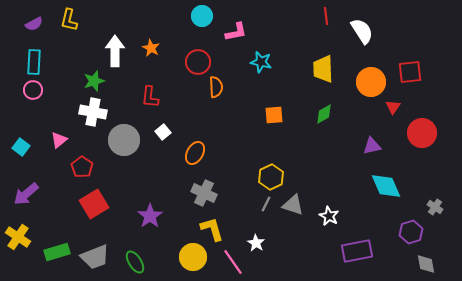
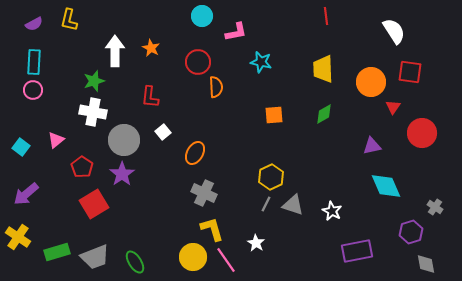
white semicircle at (362, 31): moved 32 px right
red square at (410, 72): rotated 15 degrees clockwise
pink triangle at (59, 140): moved 3 px left
purple star at (150, 216): moved 28 px left, 42 px up
white star at (329, 216): moved 3 px right, 5 px up
pink line at (233, 262): moved 7 px left, 2 px up
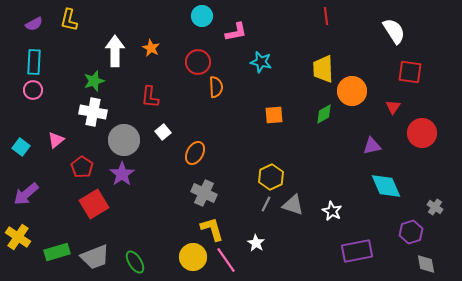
orange circle at (371, 82): moved 19 px left, 9 px down
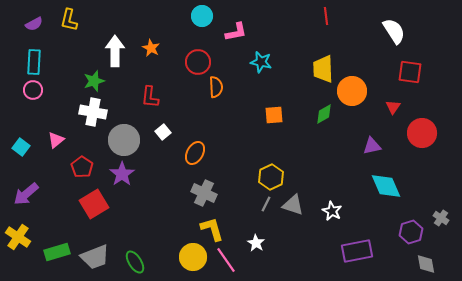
gray cross at (435, 207): moved 6 px right, 11 px down
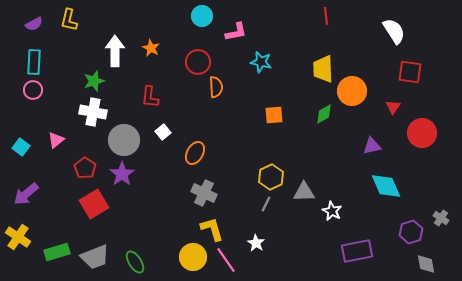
red pentagon at (82, 167): moved 3 px right, 1 px down
gray triangle at (293, 205): moved 11 px right, 13 px up; rotated 20 degrees counterclockwise
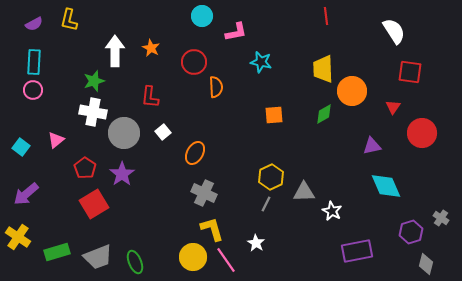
red circle at (198, 62): moved 4 px left
gray circle at (124, 140): moved 7 px up
gray trapezoid at (95, 257): moved 3 px right
green ellipse at (135, 262): rotated 10 degrees clockwise
gray diamond at (426, 264): rotated 25 degrees clockwise
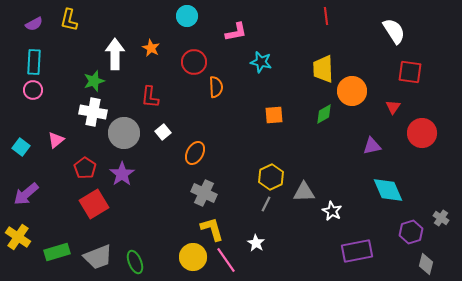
cyan circle at (202, 16): moved 15 px left
white arrow at (115, 51): moved 3 px down
cyan diamond at (386, 186): moved 2 px right, 4 px down
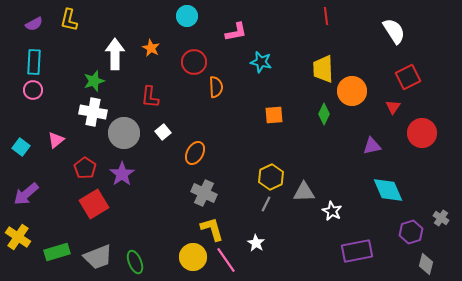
red square at (410, 72): moved 2 px left, 5 px down; rotated 35 degrees counterclockwise
green diamond at (324, 114): rotated 35 degrees counterclockwise
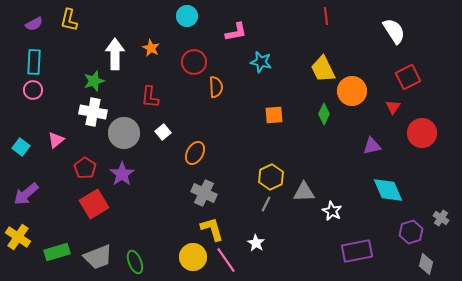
yellow trapezoid at (323, 69): rotated 24 degrees counterclockwise
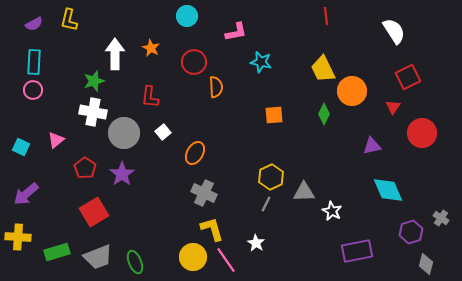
cyan square at (21, 147): rotated 12 degrees counterclockwise
red square at (94, 204): moved 8 px down
yellow cross at (18, 237): rotated 30 degrees counterclockwise
